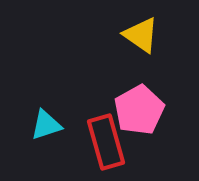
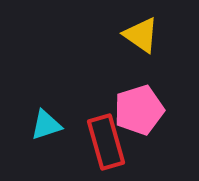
pink pentagon: rotated 12 degrees clockwise
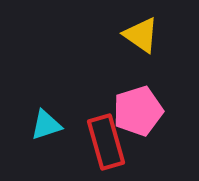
pink pentagon: moved 1 px left, 1 px down
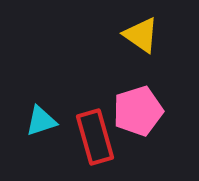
cyan triangle: moved 5 px left, 4 px up
red rectangle: moved 11 px left, 5 px up
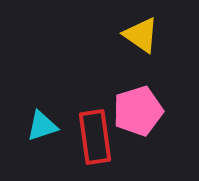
cyan triangle: moved 1 px right, 5 px down
red rectangle: rotated 8 degrees clockwise
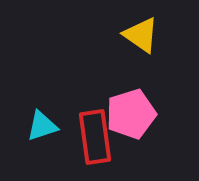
pink pentagon: moved 7 px left, 3 px down
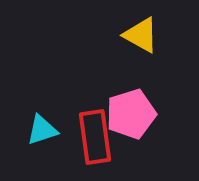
yellow triangle: rotated 6 degrees counterclockwise
cyan triangle: moved 4 px down
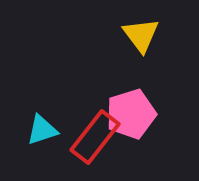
yellow triangle: rotated 24 degrees clockwise
red rectangle: rotated 46 degrees clockwise
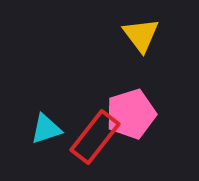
cyan triangle: moved 4 px right, 1 px up
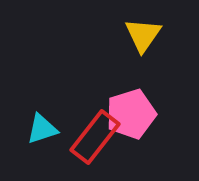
yellow triangle: moved 2 px right; rotated 12 degrees clockwise
cyan triangle: moved 4 px left
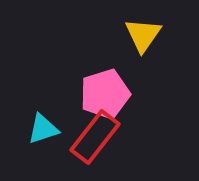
pink pentagon: moved 26 px left, 20 px up
cyan triangle: moved 1 px right
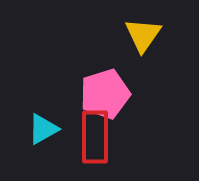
cyan triangle: rotated 12 degrees counterclockwise
red rectangle: rotated 38 degrees counterclockwise
